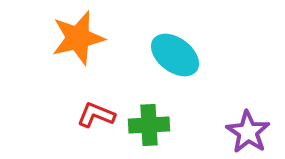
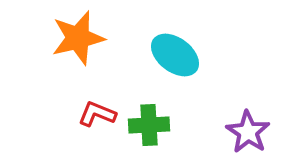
red L-shape: moved 1 px right, 1 px up
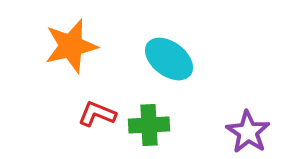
orange star: moved 7 px left, 8 px down
cyan ellipse: moved 6 px left, 4 px down
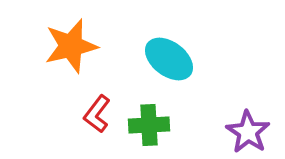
red L-shape: rotated 75 degrees counterclockwise
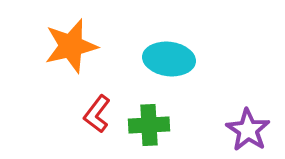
cyan ellipse: rotated 30 degrees counterclockwise
purple star: moved 2 px up
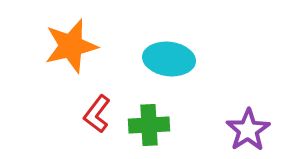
purple star: rotated 6 degrees clockwise
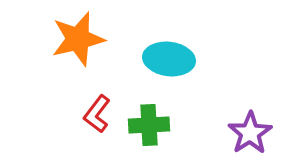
orange star: moved 7 px right, 7 px up
purple star: moved 2 px right, 3 px down
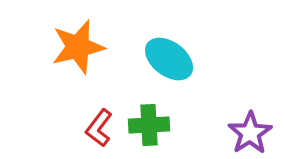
orange star: moved 8 px down
cyan ellipse: rotated 30 degrees clockwise
red L-shape: moved 2 px right, 14 px down
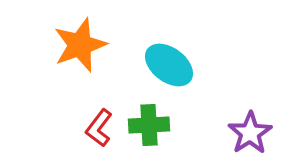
orange star: moved 2 px right, 2 px up; rotated 6 degrees counterclockwise
cyan ellipse: moved 6 px down
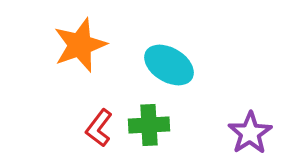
cyan ellipse: rotated 6 degrees counterclockwise
